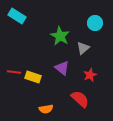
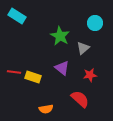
red star: rotated 16 degrees clockwise
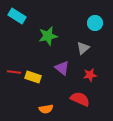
green star: moved 12 px left; rotated 30 degrees clockwise
red semicircle: rotated 18 degrees counterclockwise
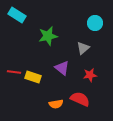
cyan rectangle: moved 1 px up
orange semicircle: moved 10 px right, 5 px up
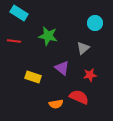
cyan rectangle: moved 2 px right, 2 px up
green star: rotated 24 degrees clockwise
red line: moved 31 px up
red semicircle: moved 1 px left, 2 px up
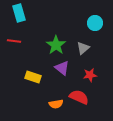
cyan rectangle: rotated 42 degrees clockwise
green star: moved 8 px right, 9 px down; rotated 24 degrees clockwise
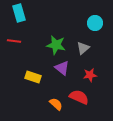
green star: rotated 24 degrees counterclockwise
orange semicircle: rotated 128 degrees counterclockwise
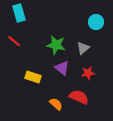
cyan circle: moved 1 px right, 1 px up
red line: rotated 32 degrees clockwise
red star: moved 2 px left, 2 px up
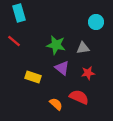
gray triangle: rotated 32 degrees clockwise
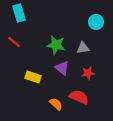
red line: moved 1 px down
